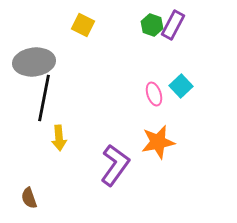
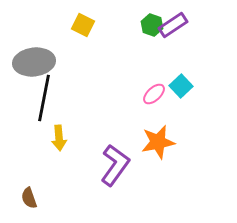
purple rectangle: rotated 28 degrees clockwise
pink ellipse: rotated 65 degrees clockwise
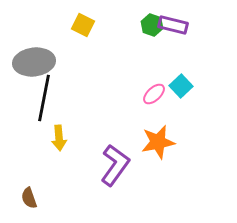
purple rectangle: rotated 48 degrees clockwise
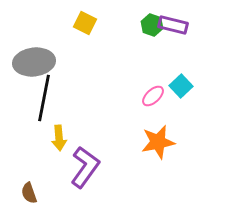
yellow square: moved 2 px right, 2 px up
pink ellipse: moved 1 px left, 2 px down
purple L-shape: moved 30 px left, 2 px down
brown semicircle: moved 5 px up
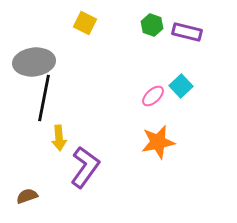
purple rectangle: moved 14 px right, 7 px down
brown semicircle: moved 2 px left, 3 px down; rotated 90 degrees clockwise
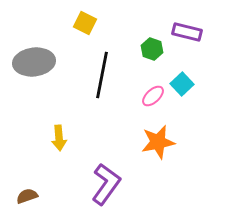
green hexagon: moved 24 px down
cyan square: moved 1 px right, 2 px up
black line: moved 58 px right, 23 px up
purple L-shape: moved 21 px right, 17 px down
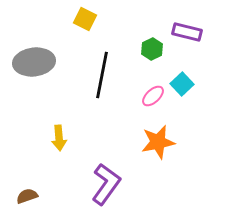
yellow square: moved 4 px up
green hexagon: rotated 15 degrees clockwise
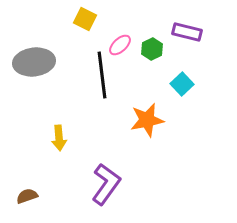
black line: rotated 18 degrees counterclockwise
pink ellipse: moved 33 px left, 51 px up
orange star: moved 11 px left, 22 px up
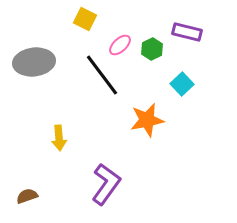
black line: rotated 30 degrees counterclockwise
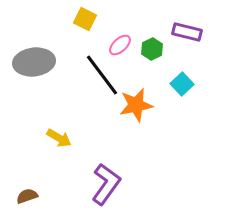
orange star: moved 11 px left, 15 px up
yellow arrow: rotated 55 degrees counterclockwise
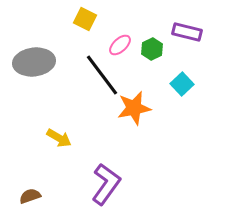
orange star: moved 2 px left, 3 px down
brown semicircle: moved 3 px right
